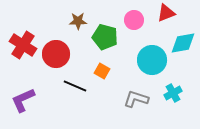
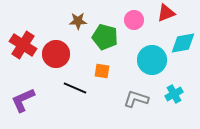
orange square: rotated 21 degrees counterclockwise
black line: moved 2 px down
cyan cross: moved 1 px right, 1 px down
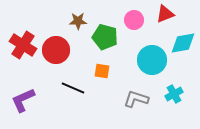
red triangle: moved 1 px left, 1 px down
red circle: moved 4 px up
black line: moved 2 px left
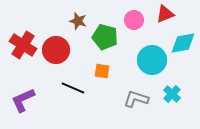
brown star: rotated 18 degrees clockwise
cyan cross: moved 2 px left; rotated 18 degrees counterclockwise
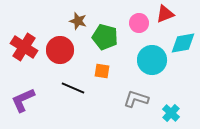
pink circle: moved 5 px right, 3 px down
red cross: moved 1 px right, 2 px down
red circle: moved 4 px right
cyan cross: moved 1 px left, 19 px down
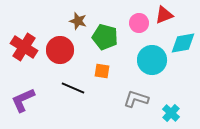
red triangle: moved 1 px left, 1 px down
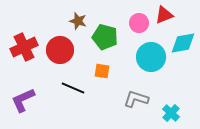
red cross: rotated 32 degrees clockwise
cyan circle: moved 1 px left, 3 px up
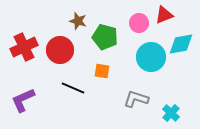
cyan diamond: moved 2 px left, 1 px down
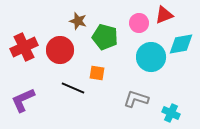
orange square: moved 5 px left, 2 px down
cyan cross: rotated 18 degrees counterclockwise
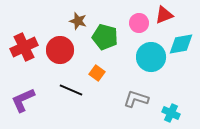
orange square: rotated 28 degrees clockwise
black line: moved 2 px left, 2 px down
